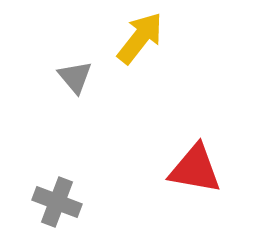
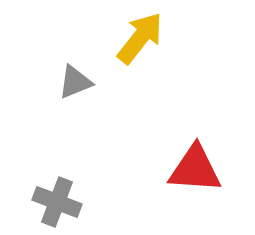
gray triangle: moved 5 px down; rotated 48 degrees clockwise
red triangle: rotated 6 degrees counterclockwise
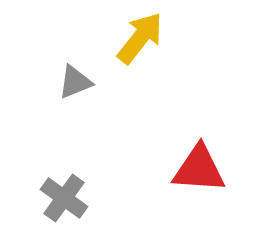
red triangle: moved 4 px right
gray cross: moved 7 px right, 4 px up; rotated 15 degrees clockwise
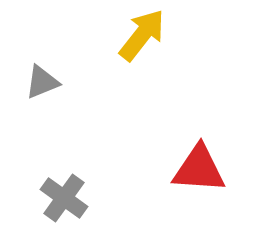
yellow arrow: moved 2 px right, 3 px up
gray triangle: moved 33 px left
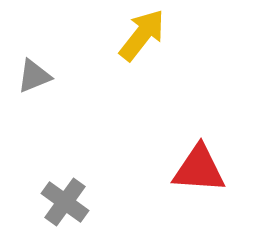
gray triangle: moved 8 px left, 6 px up
gray cross: moved 1 px right, 4 px down
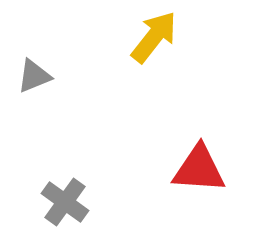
yellow arrow: moved 12 px right, 2 px down
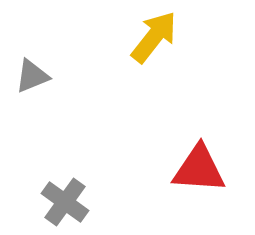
gray triangle: moved 2 px left
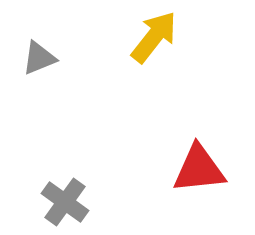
gray triangle: moved 7 px right, 18 px up
red triangle: rotated 10 degrees counterclockwise
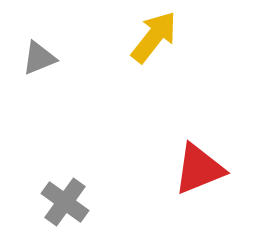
red triangle: rotated 16 degrees counterclockwise
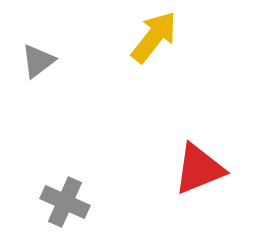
gray triangle: moved 1 px left, 3 px down; rotated 15 degrees counterclockwise
gray cross: rotated 12 degrees counterclockwise
